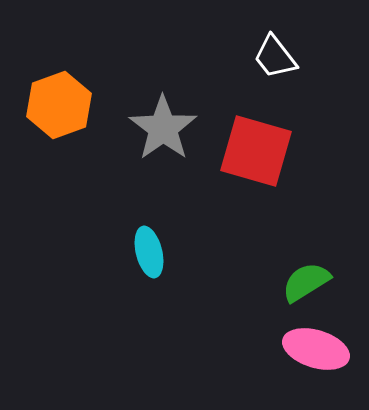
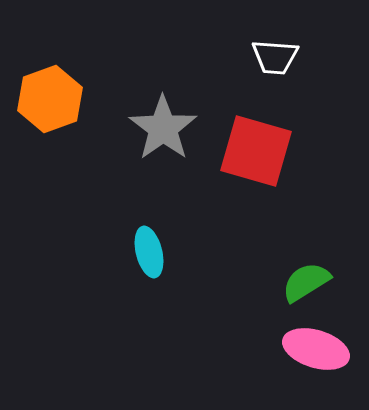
white trapezoid: rotated 48 degrees counterclockwise
orange hexagon: moved 9 px left, 6 px up
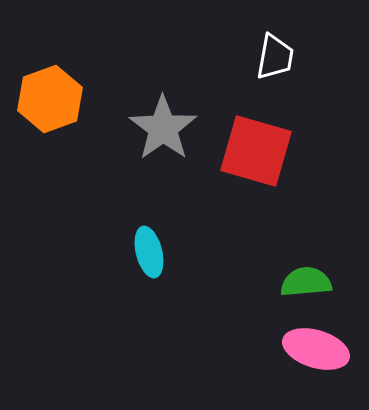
white trapezoid: rotated 84 degrees counterclockwise
green semicircle: rotated 27 degrees clockwise
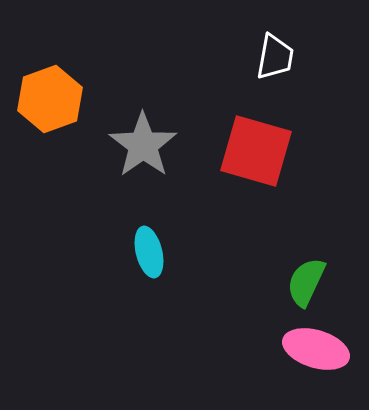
gray star: moved 20 px left, 17 px down
green semicircle: rotated 60 degrees counterclockwise
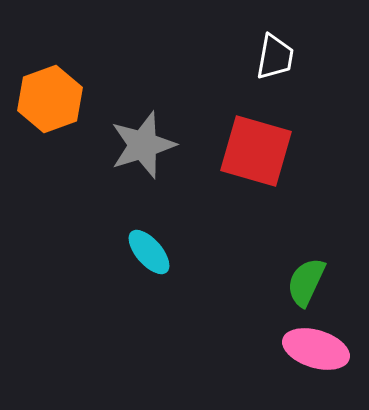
gray star: rotated 18 degrees clockwise
cyan ellipse: rotated 27 degrees counterclockwise
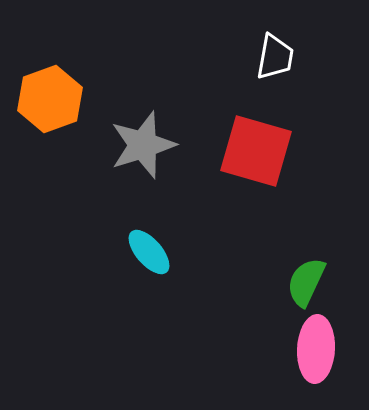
pink ellipse: rotated 76 degrees clockwise
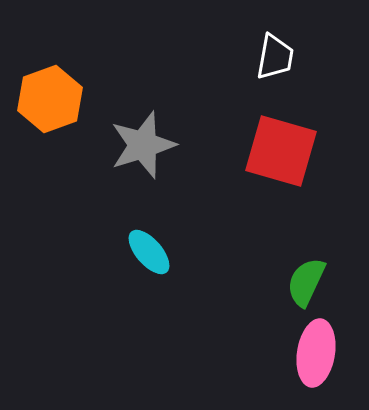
red square: moved 25 px right
pink ellipse: moved 4 px down; rotated 6 degrees clockwise
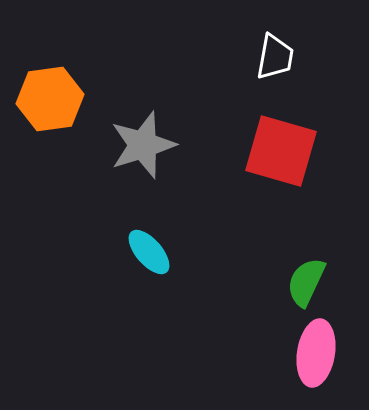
orange hexagon: rotated 12 degrees clockwise
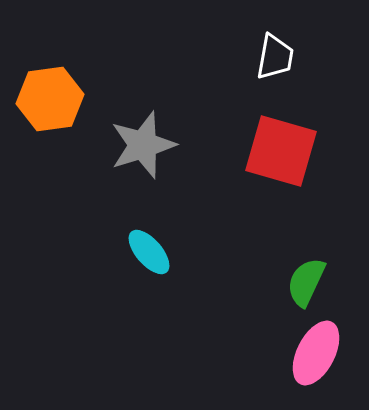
pink ellipse: rotated 18 degrees clockwise
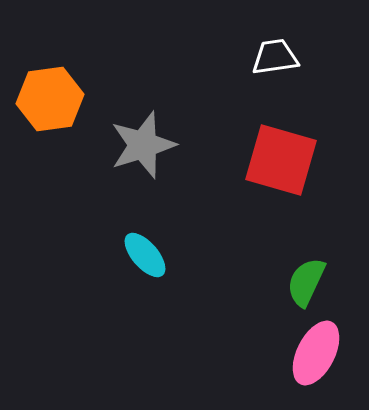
white trapezoid: rotated 108 degrees counterclockwise
red square: moved 9 px down
cyan ellipse: moved 4 px left, 3 px down
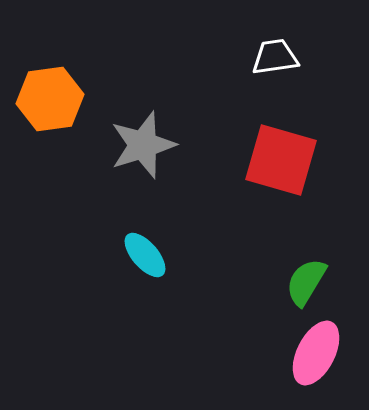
green semicircle: rotated 6 degrees clockwise
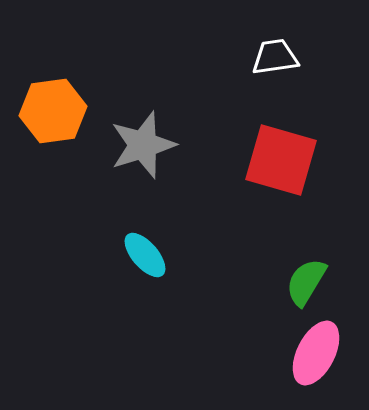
orange hexagon: moved 3 px right, 12 px down
